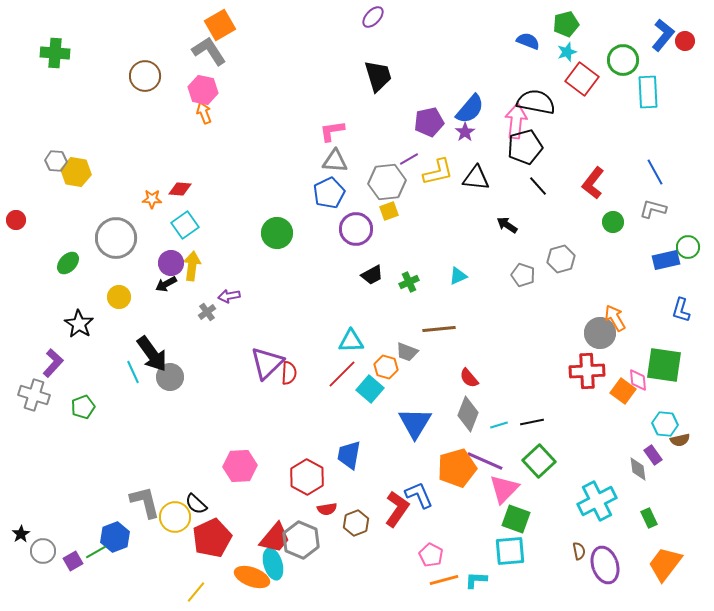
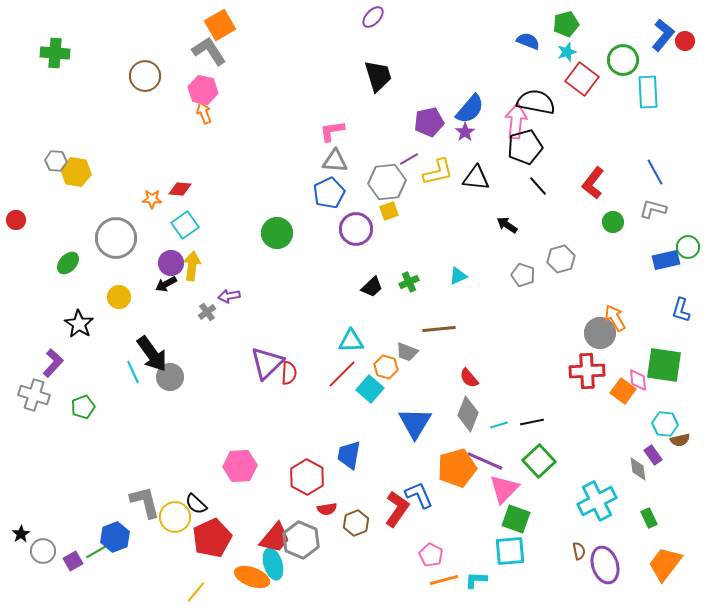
black trapezoid at (372, 275): moved 12 px down; rotated 15 degrees counterclockwise
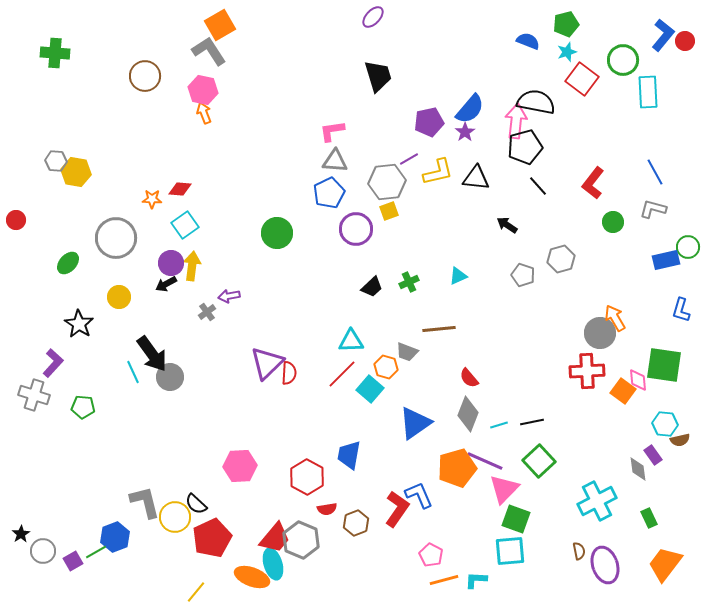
green pentagon at (83, 407): rotated 25 degrees clockwise
blue triangle at (415, 423): rotated 24 degrees clockwise
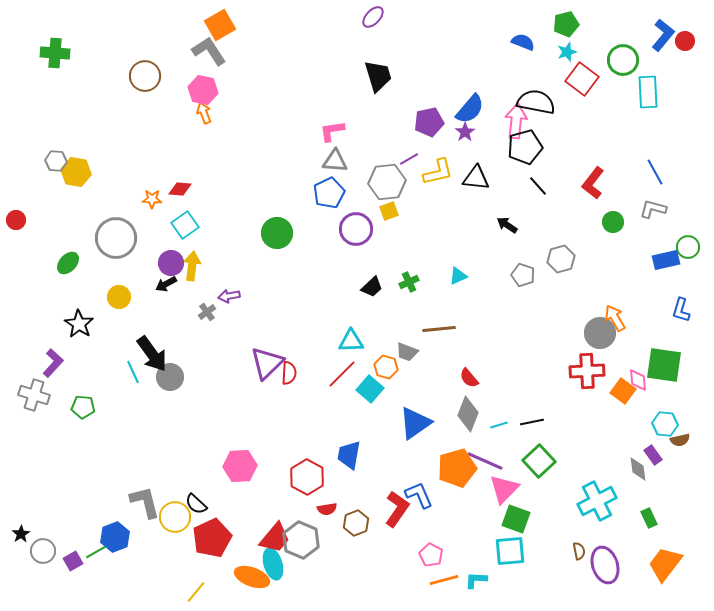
blue semicircle at (528, 41): moved 5 px left, 1 px down
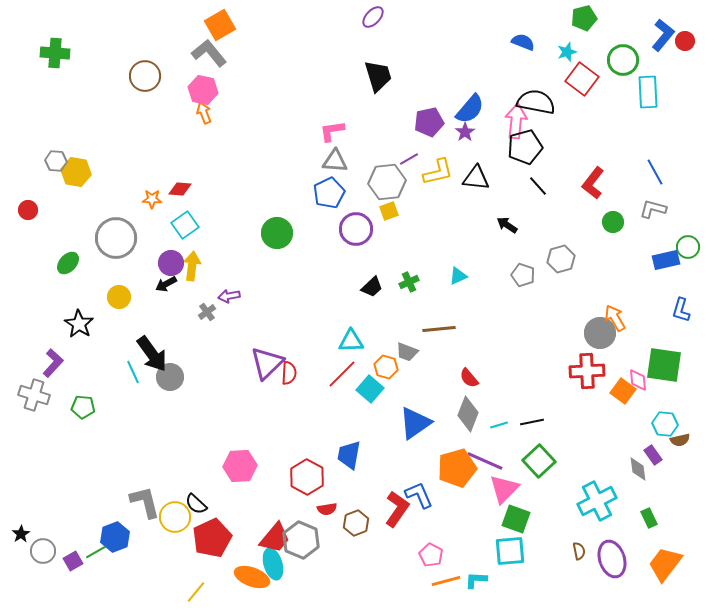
green pentagon at (566, 24): moved 18 px right, 6 px up
gray L-shape at (209, 51): moved 2 px down; rotated 6 degrees counterclockwise
red circle at (16, 220): moved 12 px right, 10 px up
purple ellipse at (605, 565): moved 7 px right, 6 px up
orange line at (444, 580): moved 2 px right, 1 px down
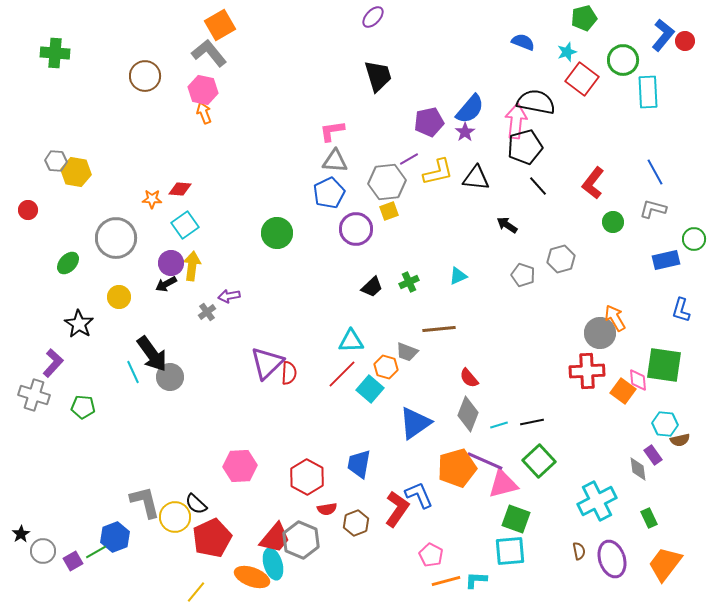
green circle at (688, 247): moved 6 px right, 8 px up
blue trapezoid at (349, 455): moved 10 px right, 9 px down
pink triangle at (504, 489): moved 1 px left, 5 px up; rotated 32 degrees clockwise
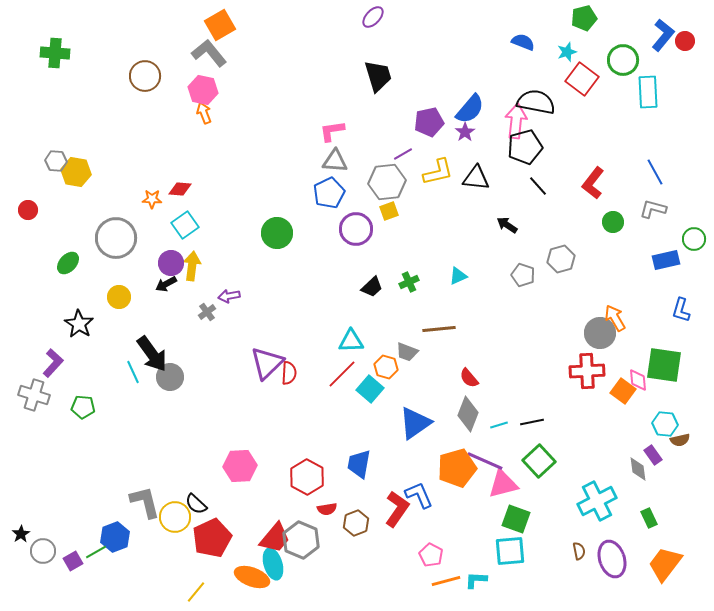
purple line at (409, 159): moved 6 px left, 5 px up
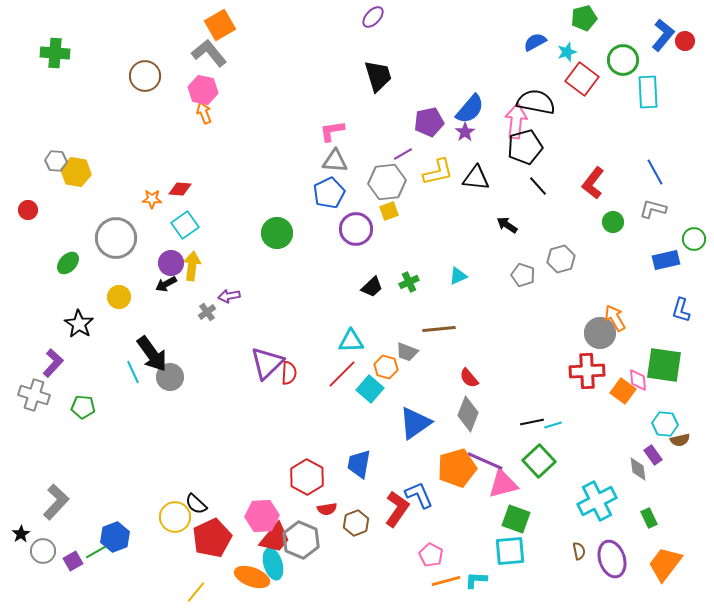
blue semicircle at (523, 42): moved 12 px right; rotated 50 degrees counterclockwise
cyan line at (499, 425): moved 54 px right
pink hexagon at (240, 466): moved 22 px right, 50 px down
gray L-shape at (145, 502): moved 89 px left; rotated 57 degrees clockwise
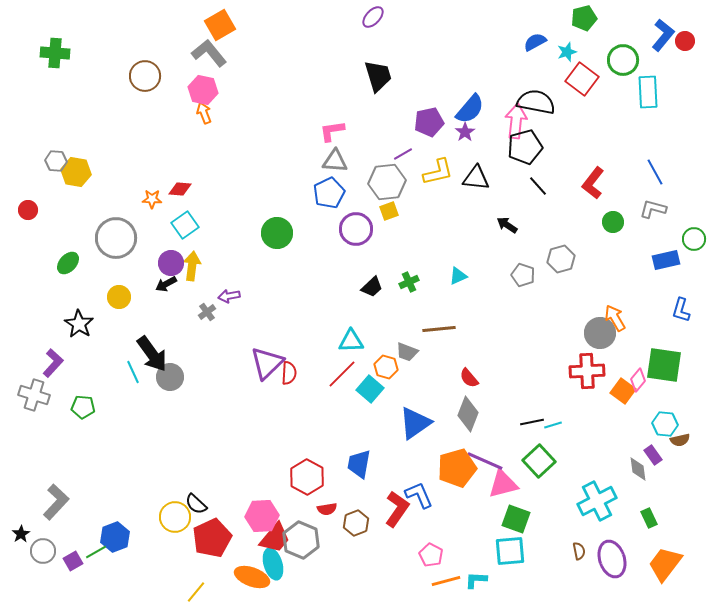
pink diamond at (638, 380): rotated 45 degrees clockwise
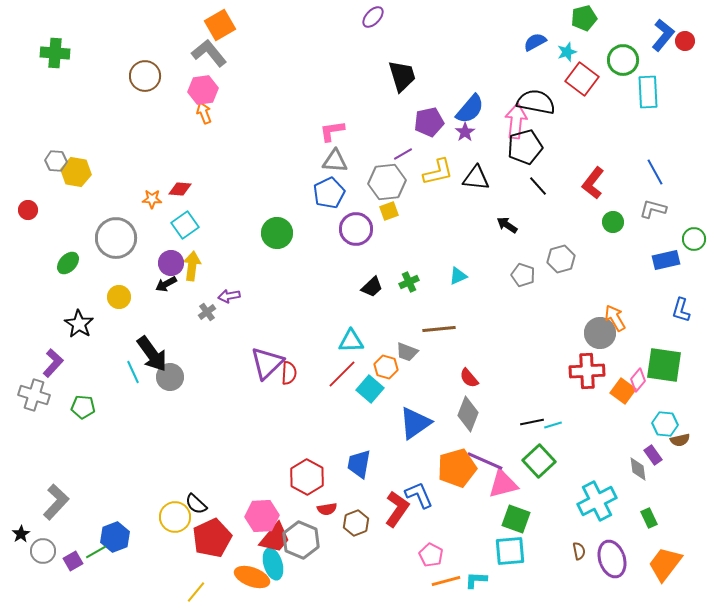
black trapezoid at (378, 76): moved 24 px right
pink hexagon at (203, 90): rotated 20 degrees counterclockwise
